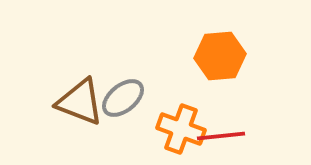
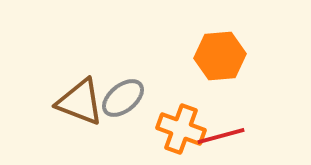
red line: rotated 9 degrees counterclockwise
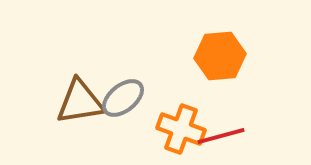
brown triangle: rotated 30 degrees counterclockwise
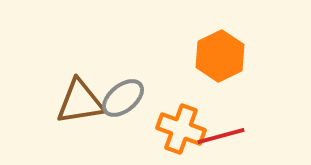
orange hexagon: rotated 21 degrees counterclockwise
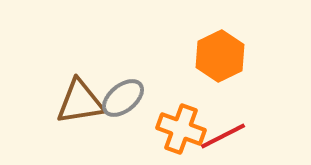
red line: moved 2 px right; rotated 12 degrees counterclockwise
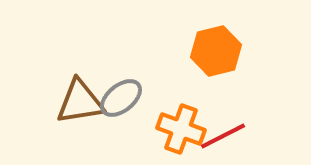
orange hexagon: moved 4 px left, 5 px up; rotated 12 degrees clockwise
gray ellipse: moved 2 px left
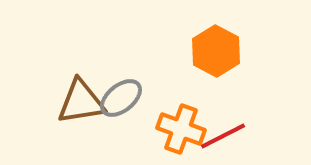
orange hexagon: rotated 18 degrees counterclockwise
brown triangle: moved 1 px right
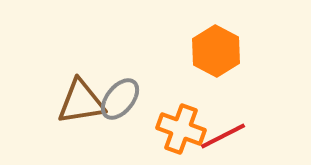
gray ellipse: moved 1 px left, 1 px down; rotated 12 degrees counterclockwise
